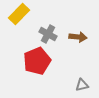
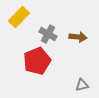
yellow rectangle: moved 3 px down
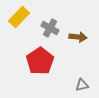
gray cross: moved 2 px right, 6 px up
red pentagon: moved 3 px right; rotated 12 degrees counterclockwise
